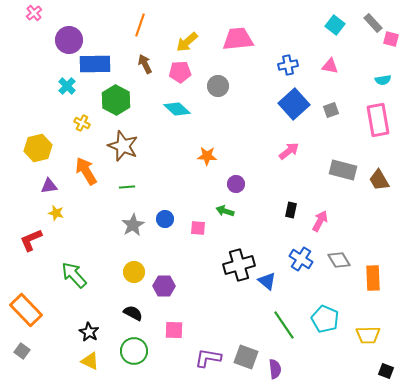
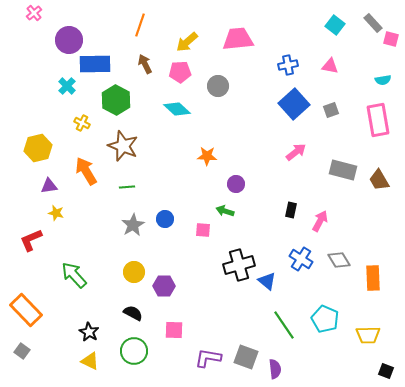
pink arrow at (289, 151): moved 7 px right, 1 px down
pink square at (198, 228): moved 5 px right, 2 px down
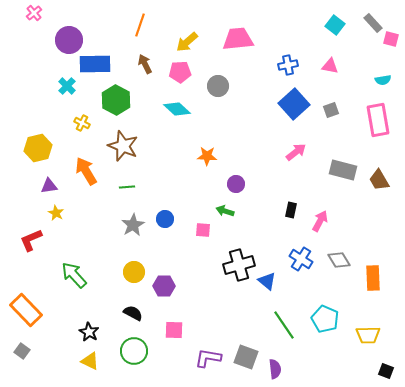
yellow star at (56, 213): rotated 14 degrees clockwise
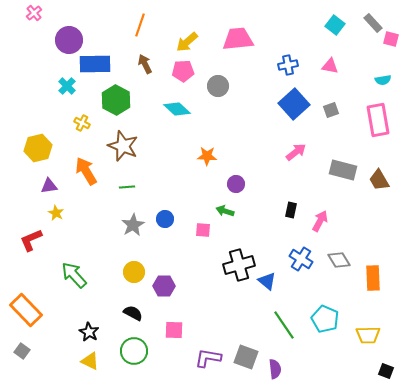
pink pentagon at (180, 72): moved 3 px right, 1 px up
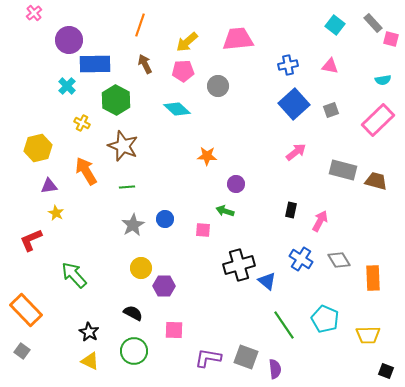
pink rectangle at (378, 120): rotated 56 degrees clockwise
brown trapezoid at (379, 180): moved 3 px left, 1 px down; rotated 135 degrees clockwise
yellow circle at (134, 272): moved 7 px right, 4 px up
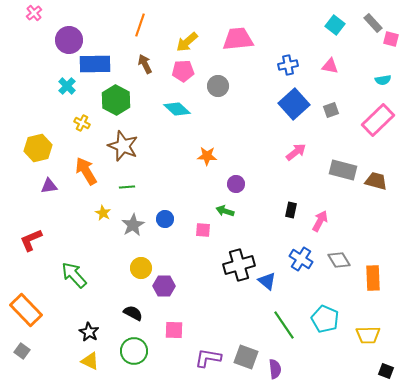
yellow star at (56, 213): moved 47 px right
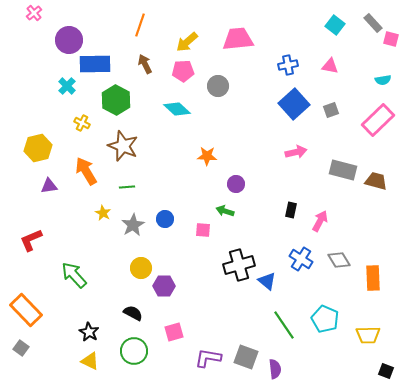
pink arrow at (296, 152): rotated 25 degrees clockwise
pink square at (174, 330): moved 2 px down; rotated 18 degrees counterclockwise
gray square at (22, 351): moved 1 px left, 3 px up
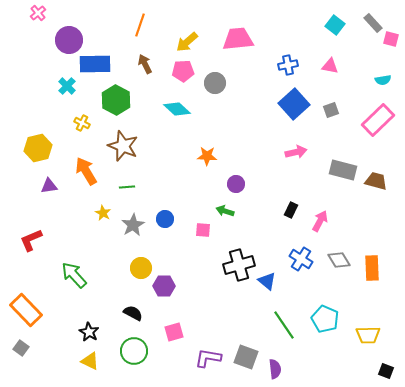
pink cross at (34, 13): moved 4 px right
gray circle at (218, 86): moved 3 px left, 3 px up
black rectangle at (291, 210): rotated 14 degrees clockwise
orange rectangle at (373, 278): moved 1 px left, 10 px up
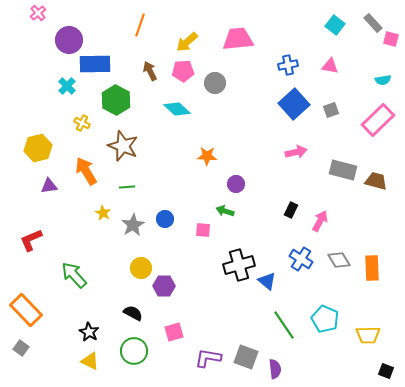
brown arrow at (145, 64): moved 5 px right, 7 px down
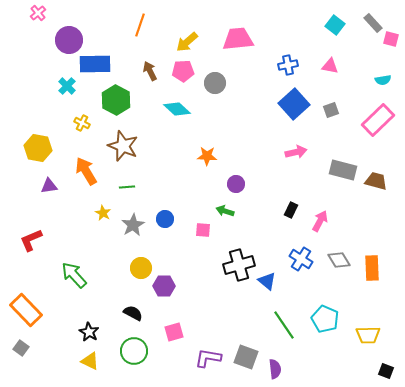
yellow hexagon at (38, 148): rotated 24 degrees clockwise
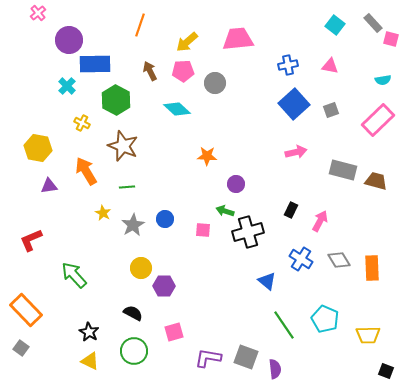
black cross at (239, 265): moved 9 px right, 33 px up
